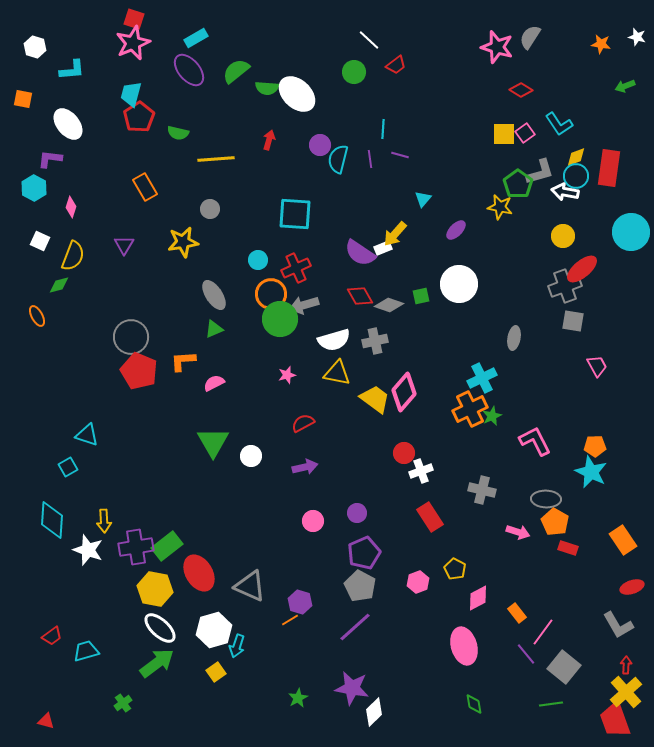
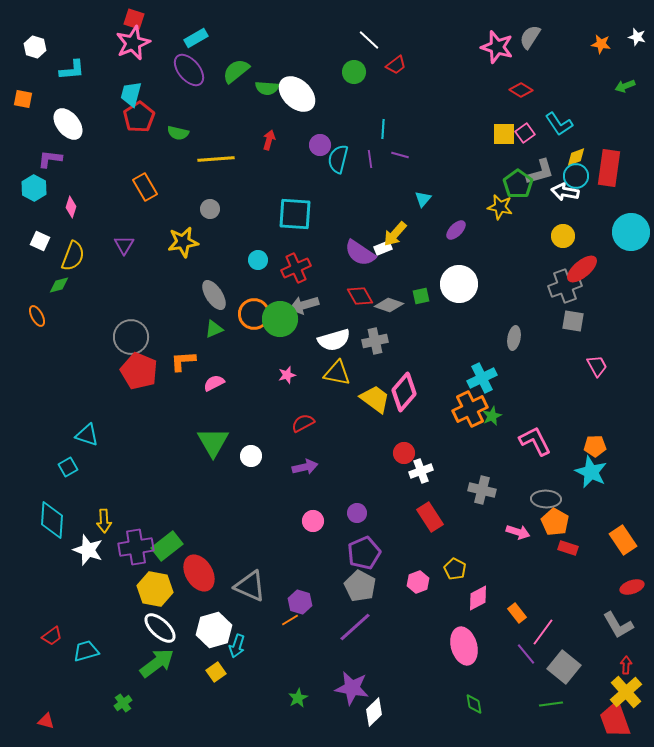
orange circle at (271, 294): moved 17 px left, 20 px down
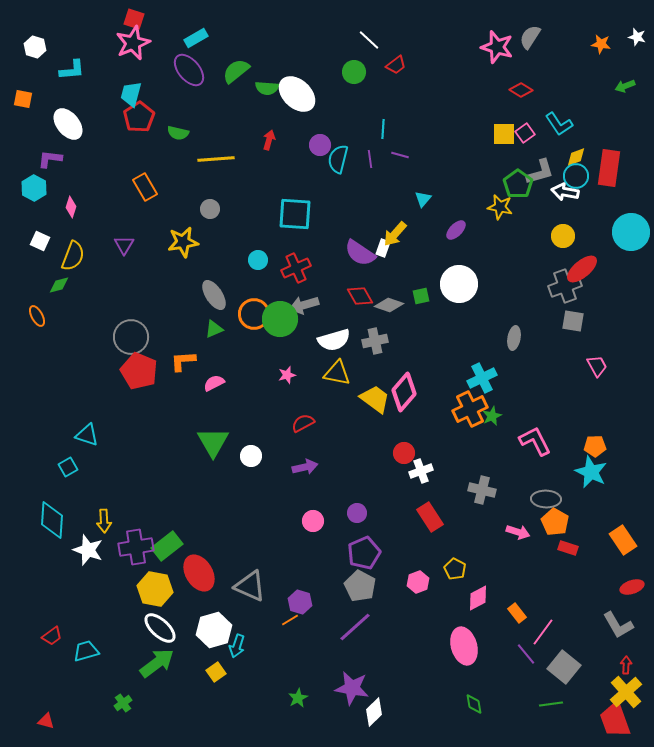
white rectangle at (383, 248): rotated 48 degrees counterclockwise
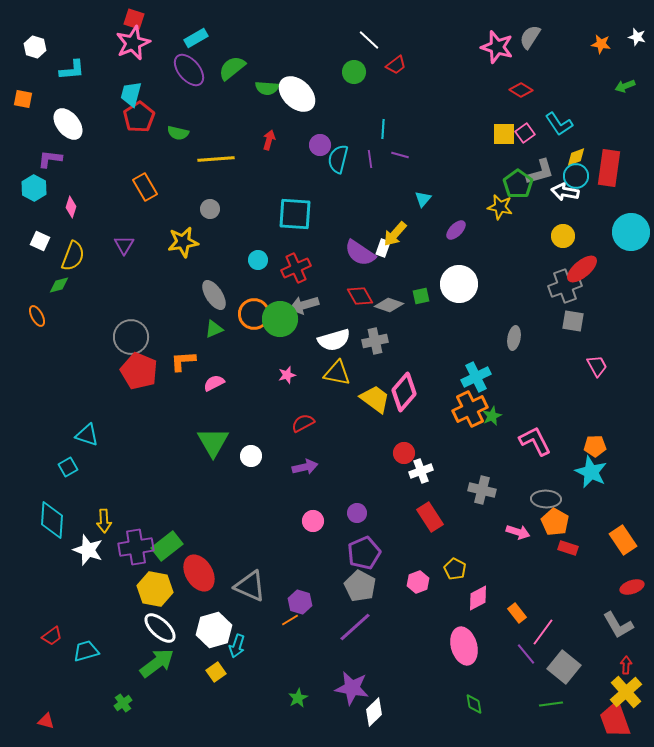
green semicircle at (236, 71): moved 4 px left, 3 px up
cyan cross at (482, 378): moved 6 px left, 1 px up
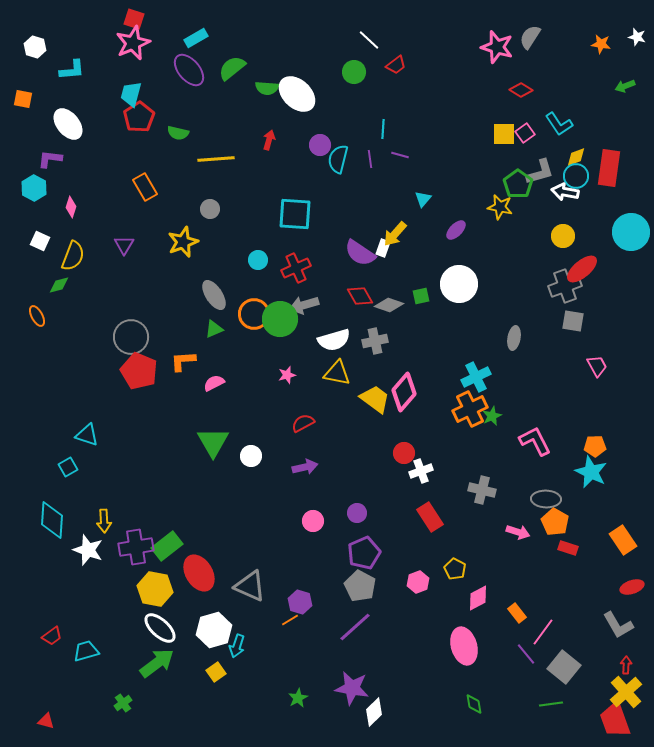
yellow star at (183, 242): rotated 12 degrees counterclockwise
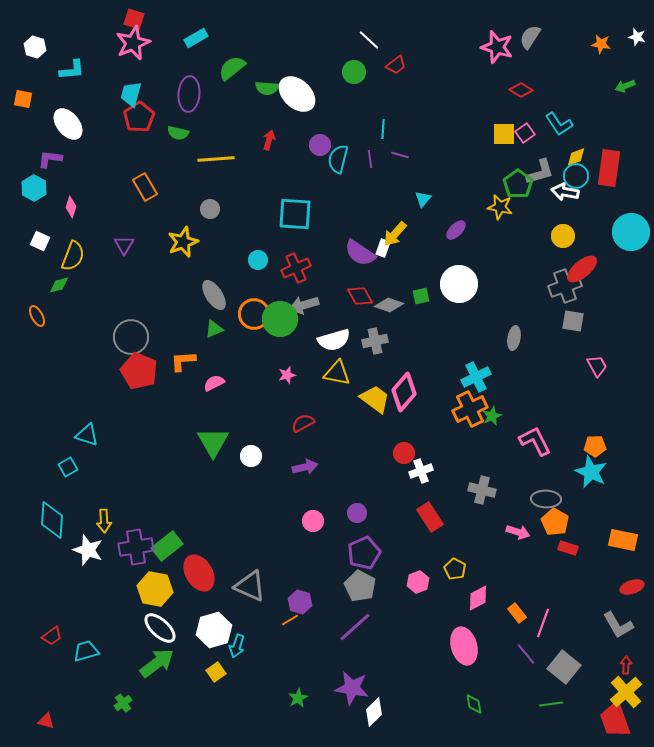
purple ellipse at (189, 70): moved 24 px down; rotated 44 degrees clockwise
orange rectangle at (623, 540): rotated 44 degrees counterclockwise
pink line at (543, 632): moved 9 px up; rotated 16 degrees counterclockwise
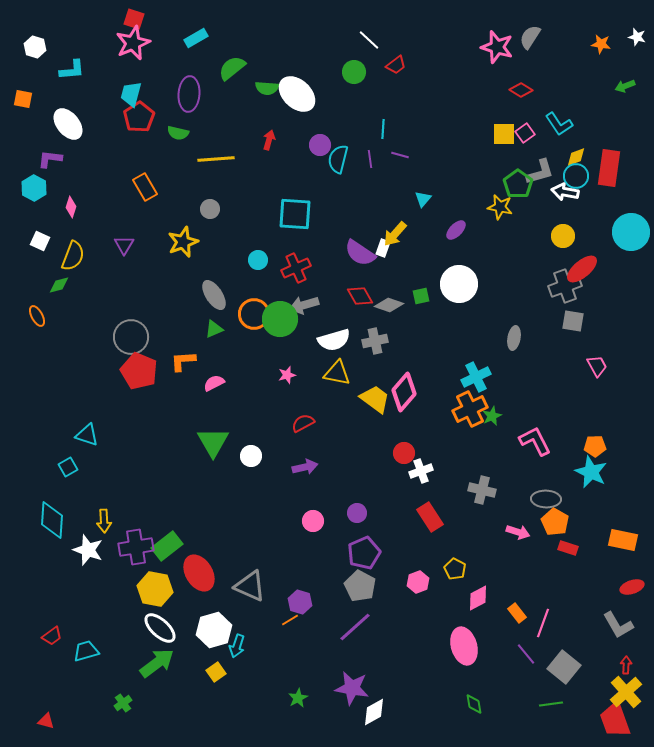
white diamond at (374, 712): rotated 16 degrees clockwise
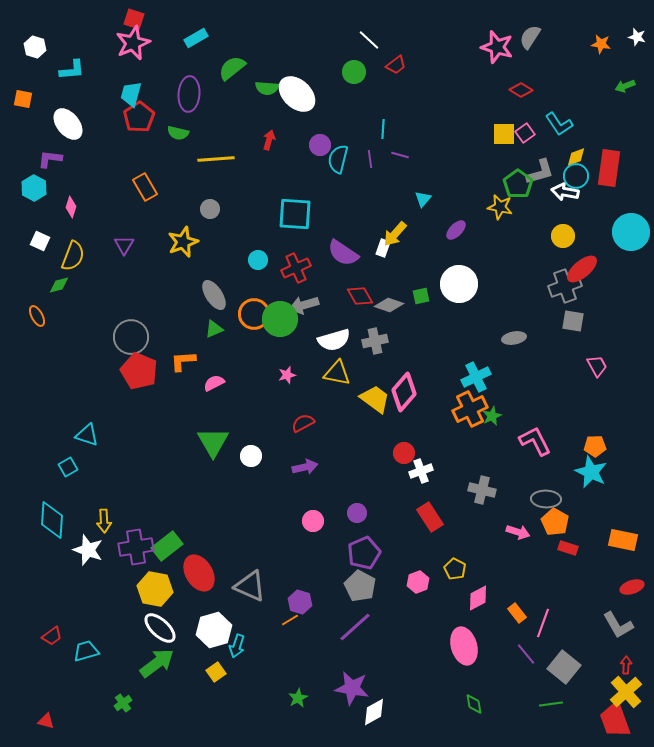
purple semicircle at (360, 253): moved 17 px left
gray ellipse at (514, 338): rotated 70 degrees clockwise
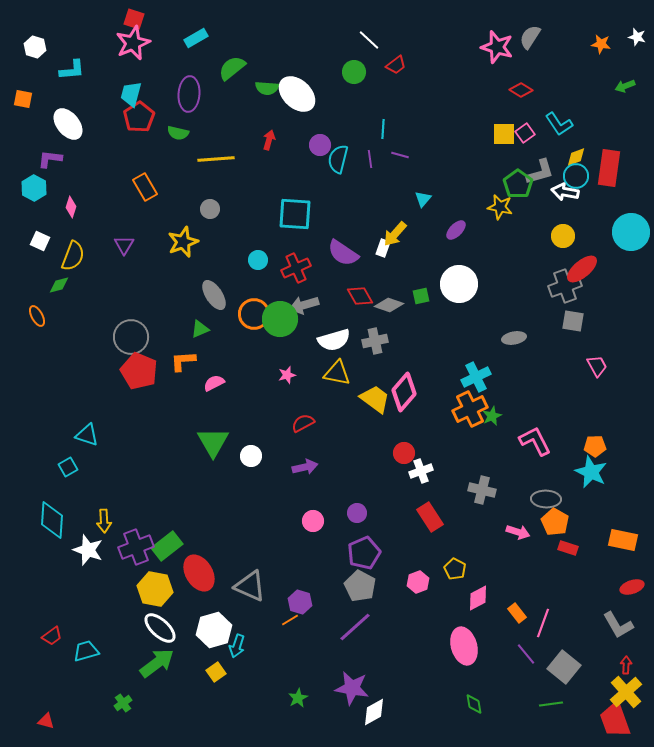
green triangle at (214, 329): moved 14 px left
purple cross at (136, 547): rotated 12 degrees counterclockwise
